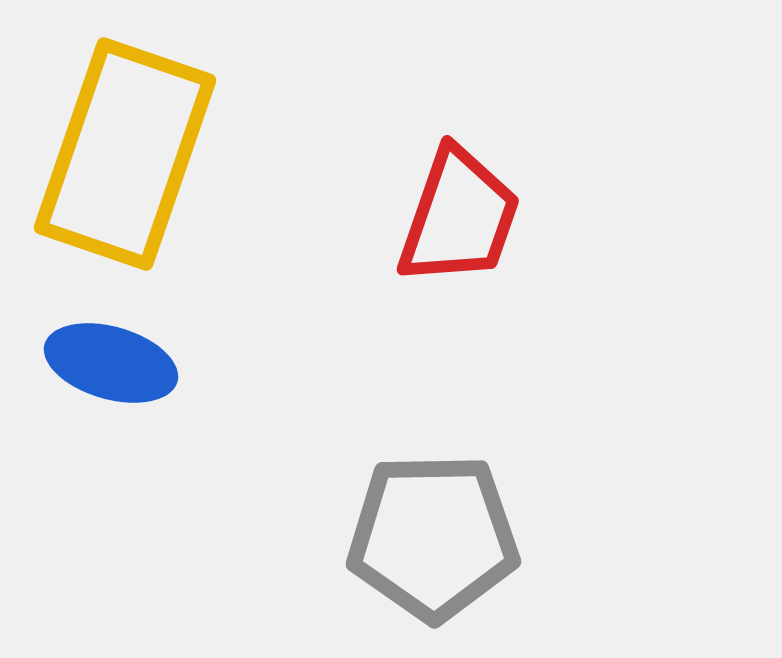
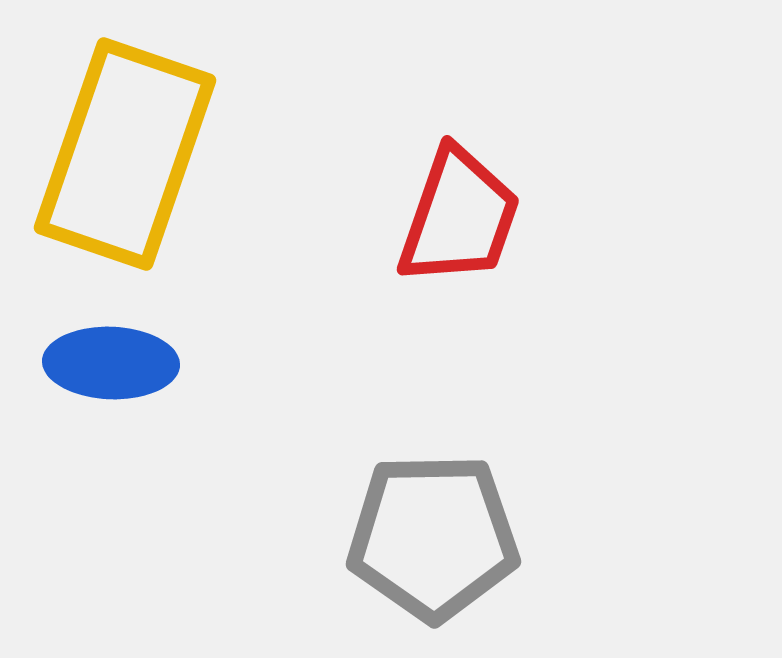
blue ellipse: rotated 14 degrees counterclockwise
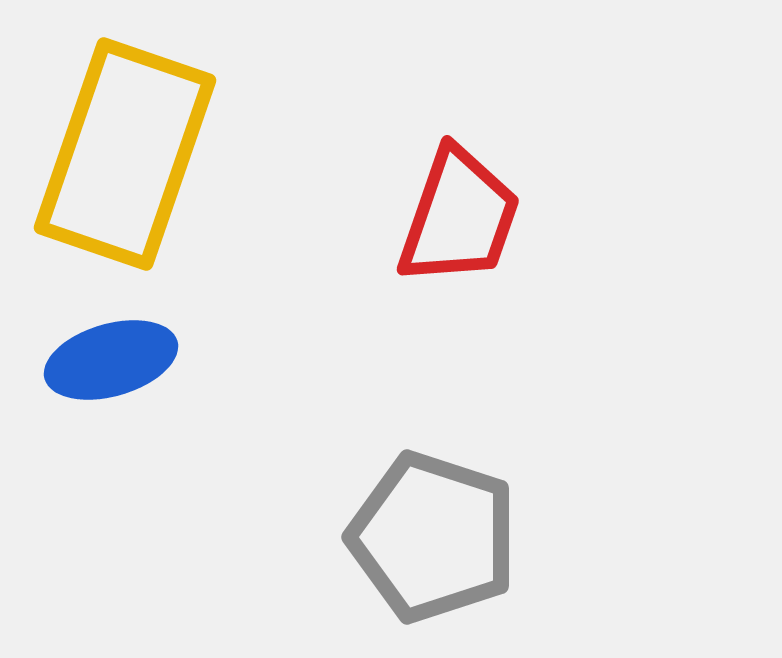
blue ellipse: moved 3 px up; rotated 18 degrees counterclockwise
gray pentagon: rotated 19 degrees clockwise
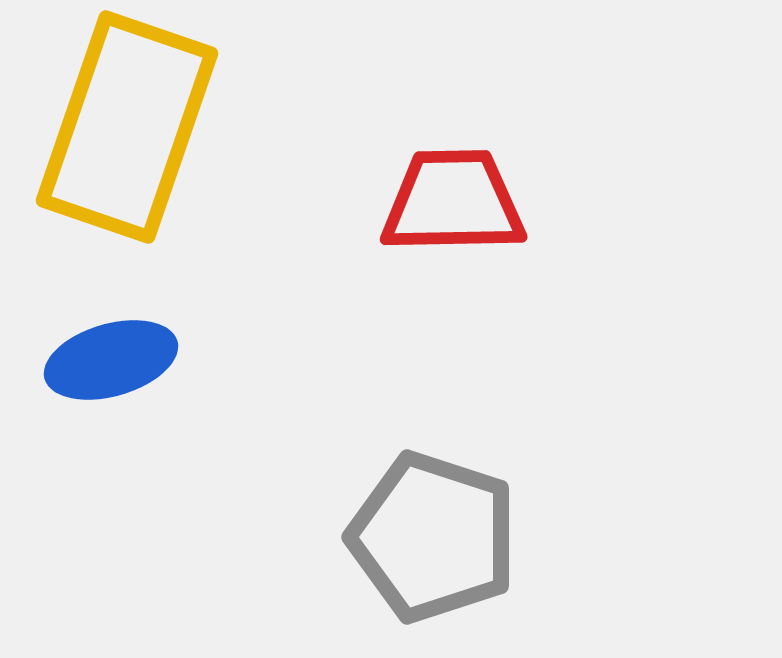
yellow rectangle: moved 2 px right, 27 px up
red trapezoid: moved 6 px left, 15 px up; rotated 110 degrees counterclockwise
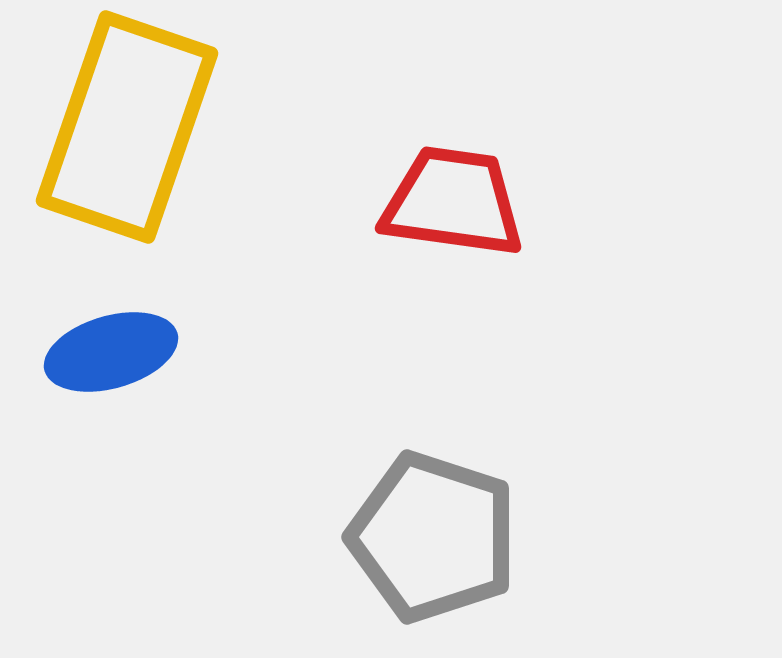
red trapezoid: rotated 9 degrees clockwise
blue ellipse: moved 8 px up
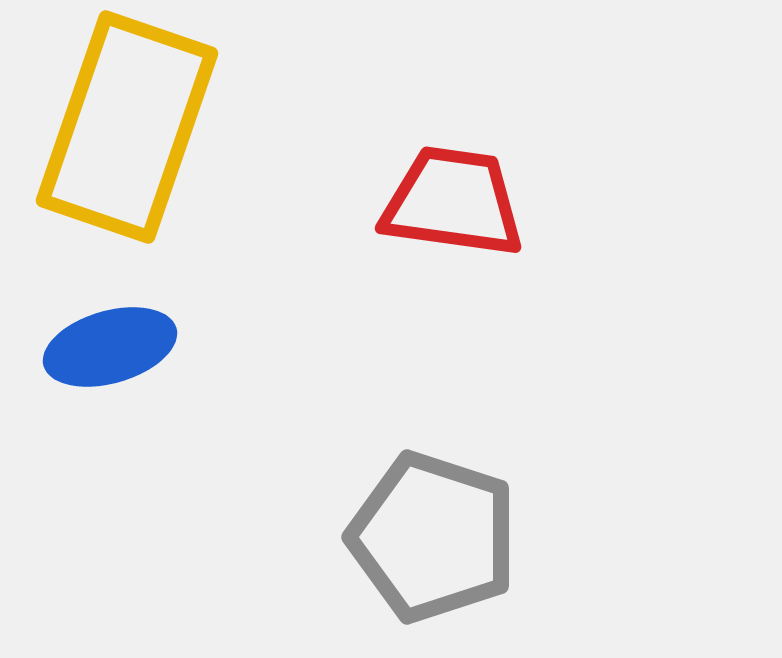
blue ellipse: moved 1 px left, 5 px up
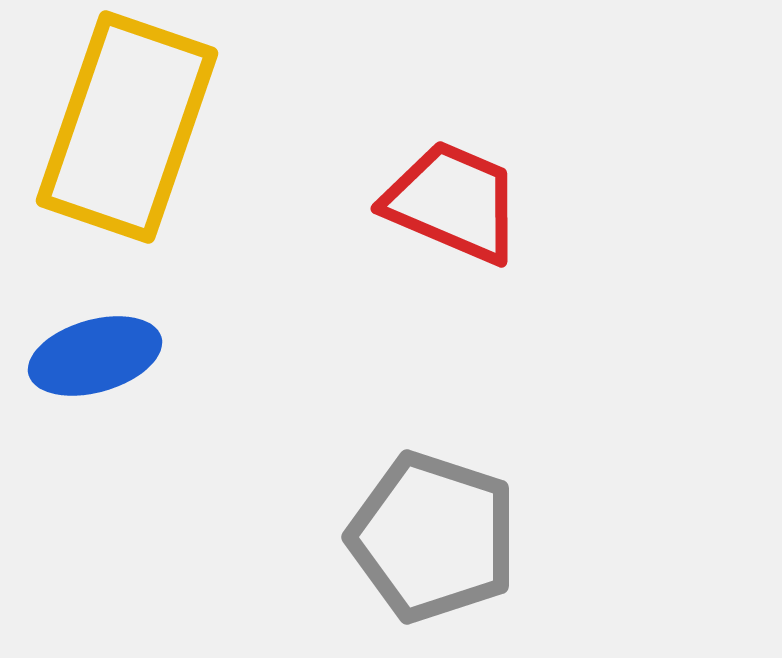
red trapezoid: rotated 15 degrees clockwise
blue ellipse: moved 15 px left, 9 px down
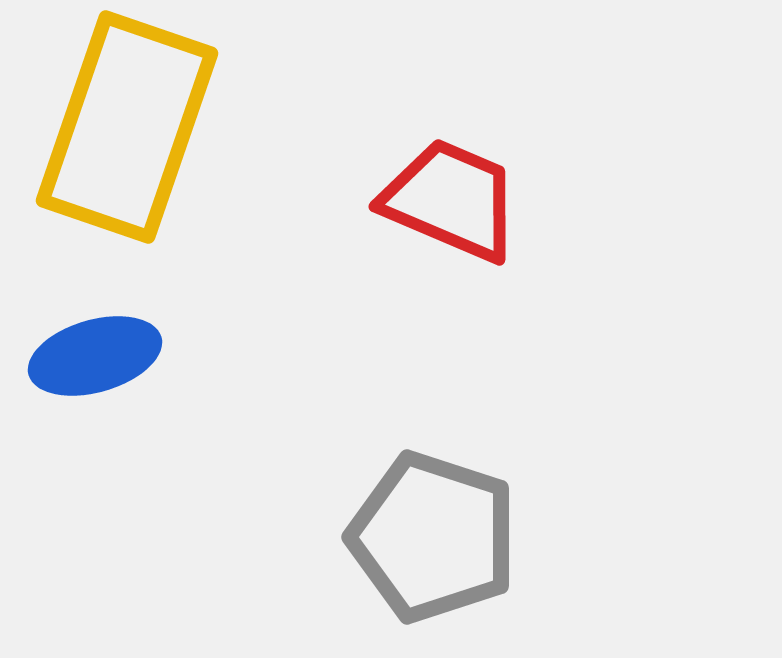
red trapezoid: moved 2 px left, 2 px up
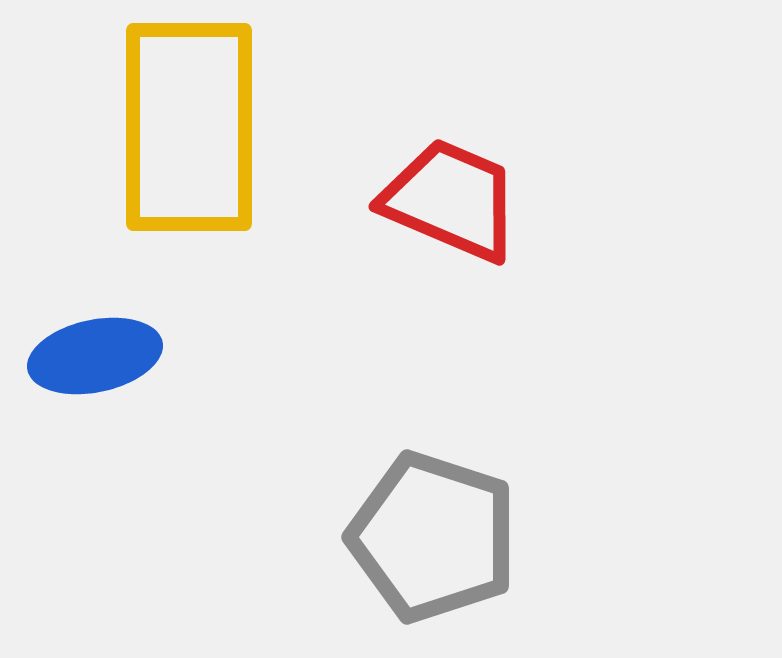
yellow rectangle: moved 62 px right; rotated 19 degrees counterclockwise
blue ellipse: rotated 4 degrees clockwise
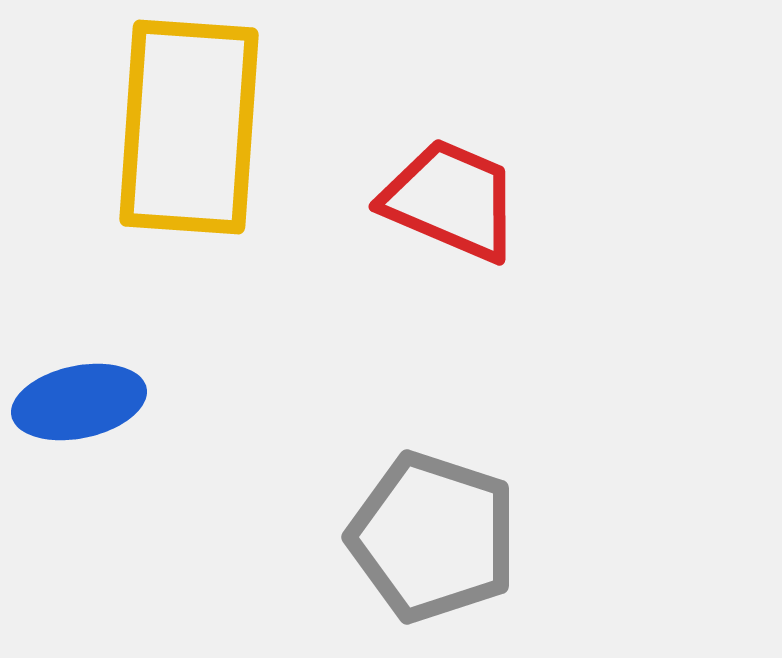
yellow rectangle: rotated 4 degrees clockwise
blue ellipse: moved 16 px left, 46 px down
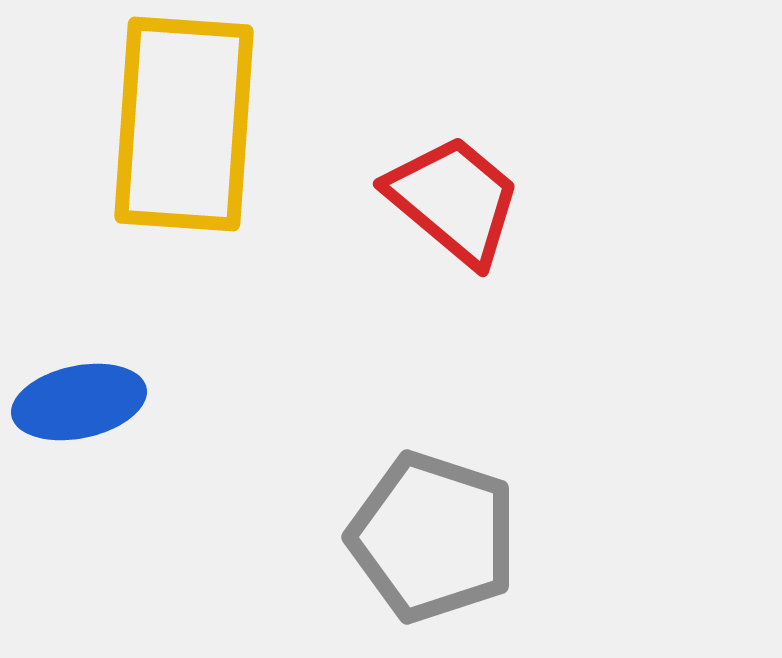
yellow rectangle: moved 5 px left, 3 px up
red trapezoid: moved 3 px right; rotated 17 degrees clockwise
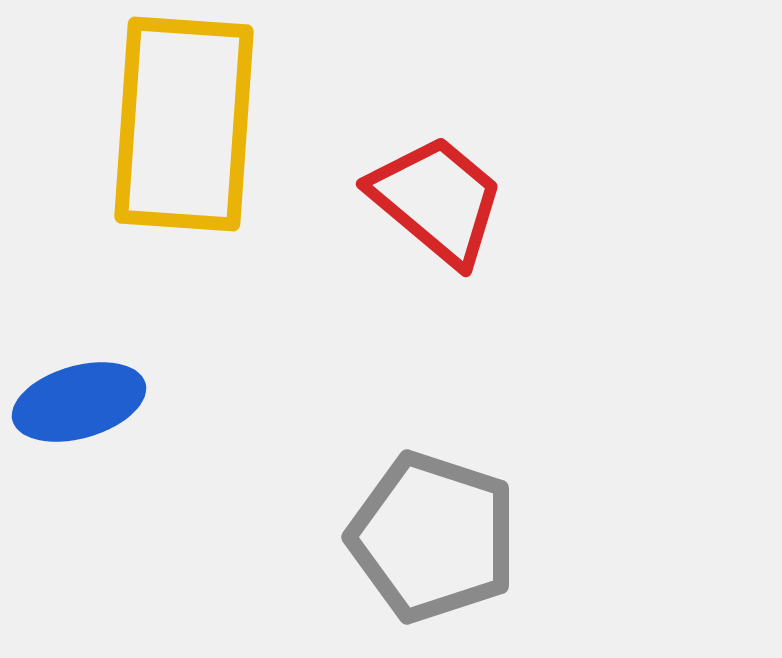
red trapezoid: moved 17 px left
blue ellipse: rotated 4 degrees counterclockwise
